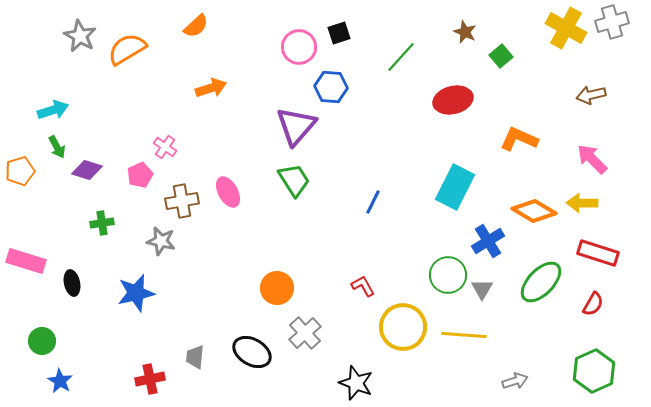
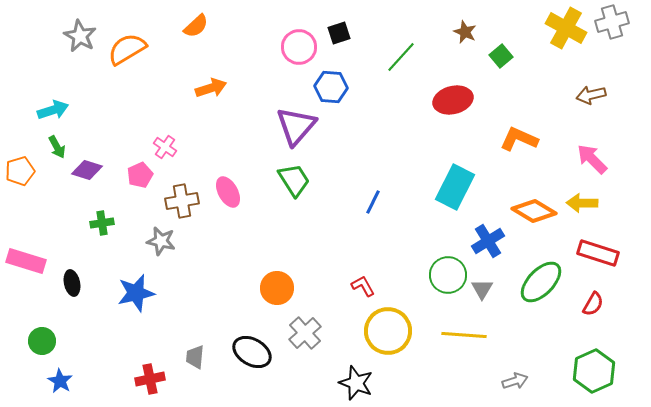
yellow circle at (403, 327): moved 15 px left, 4 px down
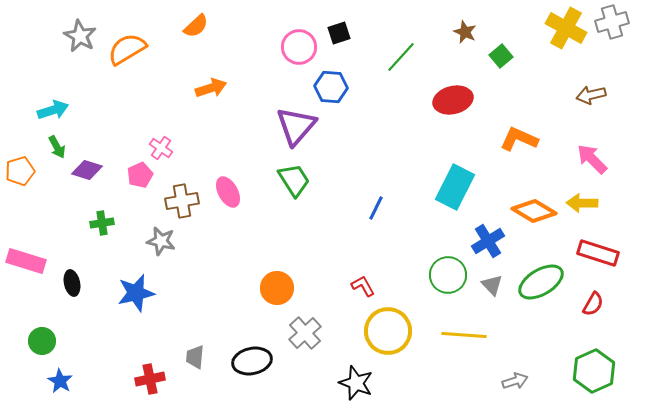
pink cross at (165, 147): moved 4 px left, 1 px down
blue line at (373, 202): moved 3 px right, 6 px down
green ellipse at (541, 282): rotated 15 degrees clockwise
gray triangle at (482, 289): moved 10 px right, 4 px up; rotated 15 degrees counterclockwise
black ellipse at (252, 352): moved 9 px down; rotated 42 degrees counterclockwise
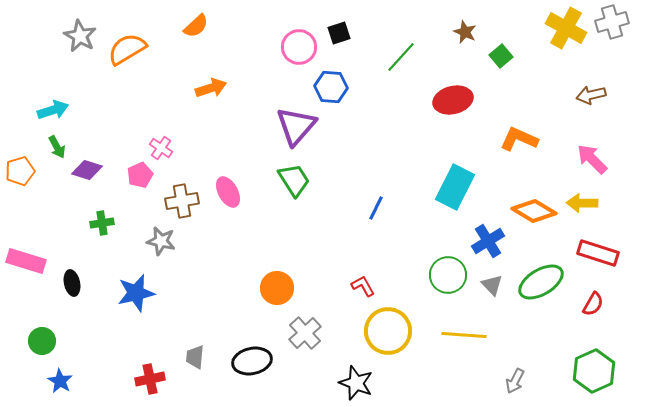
gray arrow at (515, 381): rotated 135 degrees clockwise
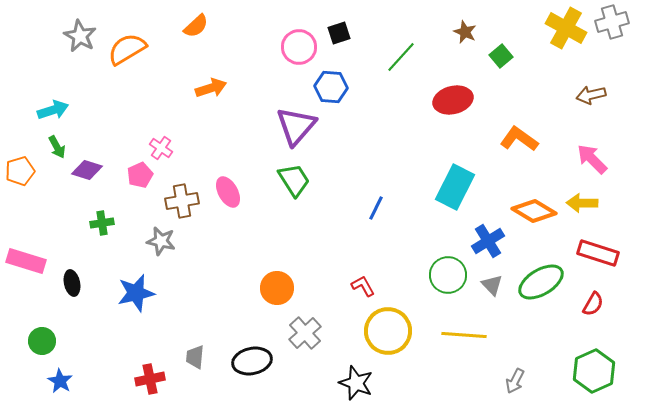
orange L-shape at (519, 139): rotated 12 degrees clockwise
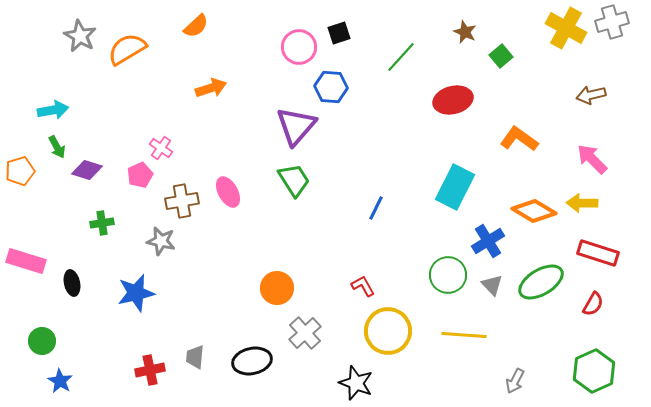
cyan arrow at (53, 110): rotated 8 degrees clockwise
red cross at (150, 379): moved 9 px up
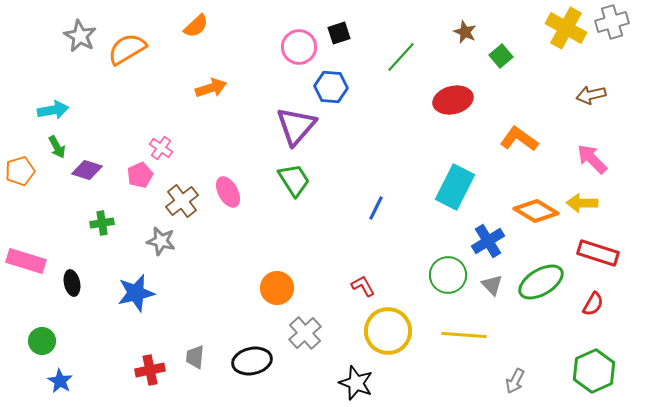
brown cross at (182, 201): rotated 28 degrees counterclockwise
orange diamond at (534, 211): moved 2 px right
